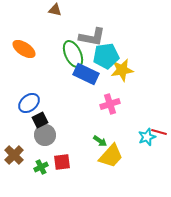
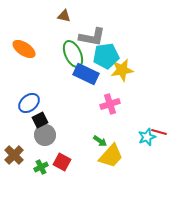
brown triangle: moved 9 px right, 6 px down
red square: rotated 36 degrees clockwise
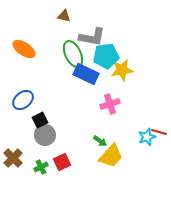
blue ellipse: moved 6 px left, 3 px up
brown cross: moved 1 px left, 3 px down
red square: rotated 36 degrees clockwise
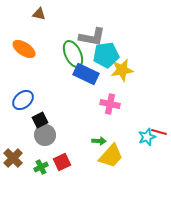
brown triangle: moved 25 px left, 2 px up
cyan pentagon: moved 1 px up
pink cross: rotated 30 degrees clockwise
green arrow: moved 1 px left; rotated 32 degrees counterclockwise
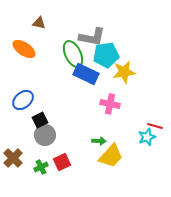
brown triangle: moved 9 px down
yellow star: moved 2 px right, 2 px down
red line: moved 4 px left, 6 px up
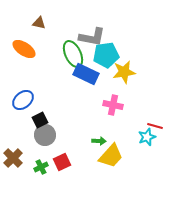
pink cross: moved 3 px right, 1 px down
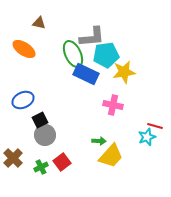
gray L-shape: rotated 16 degrees counterclockwise
blue ellipse: rotated 15 degrees clockwise
red square: rotated 12 degrees counterclockwise
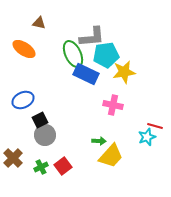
red square: moved 1 px right, 4 px down
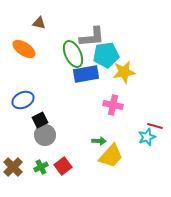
blue rectangle: rotated 35 degrees counterclockwise
brown cross: moved 9 px down
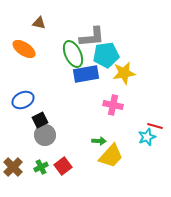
yellow star: moved 1 px down
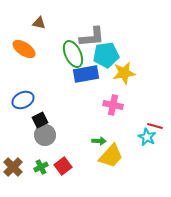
cyan star: rotated 24 degrees counterclockwise
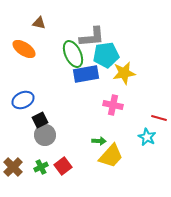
red line: moved 4 px right, 8 px up
